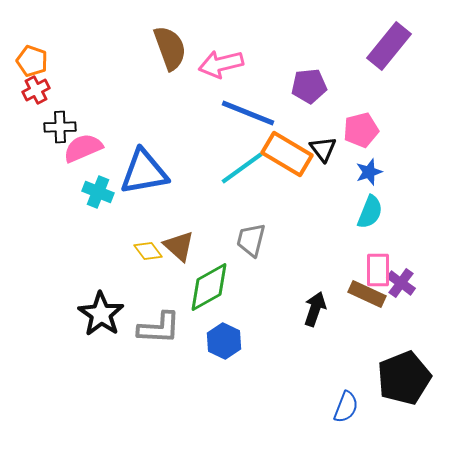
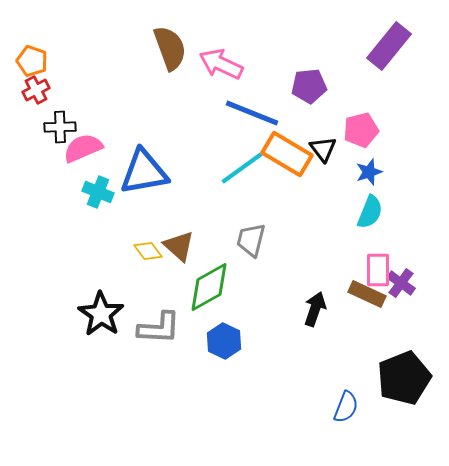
pink arrow: rotated 39 degrees clockwise
blue line: moved 4 px right
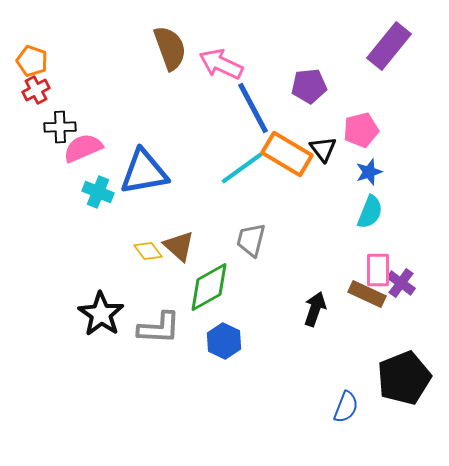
blue line: moved 1 px right, 5 px up; rotated 40 degrees clockwise
